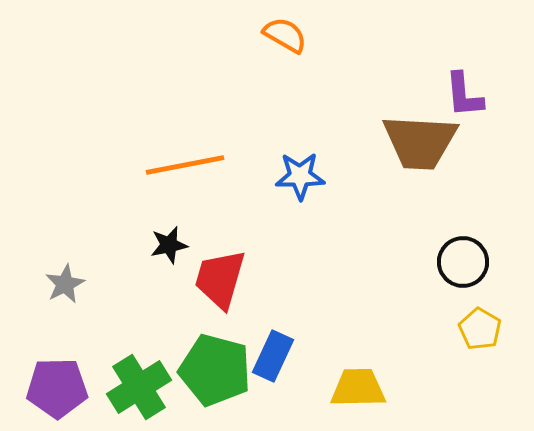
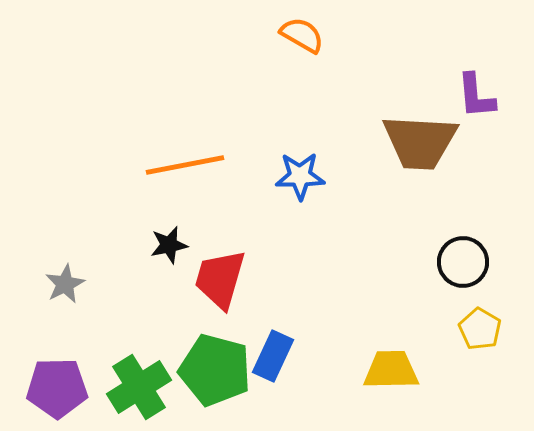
orange semicircle: moved 17 px right
purple L-shape: moved 12 px right, 1 px down
yellow trapezoid: moved 33 px right, 18 px up
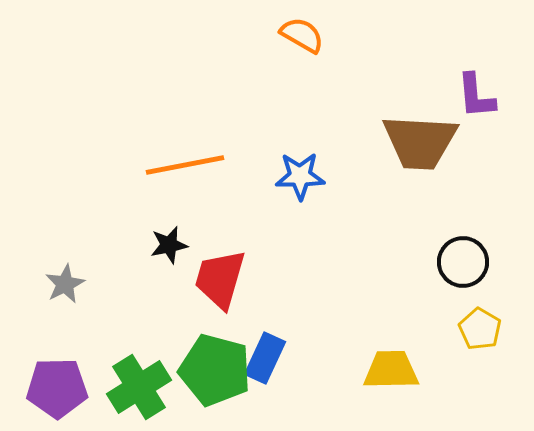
blue rectangle: moved 8 px left, 2 px down
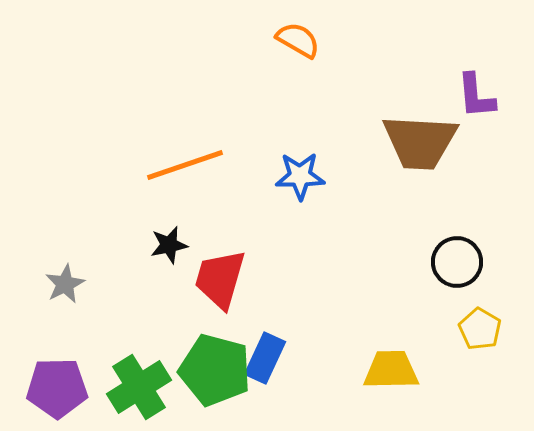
orange semicircle: moved 4 px left, 5 px down
orange line: rotated 8 degrees counterclockwise
black circle: moved 6 px left
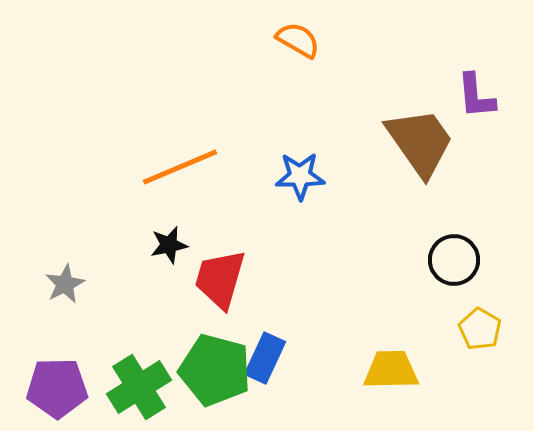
brown trapezoid: rotated 128 degrees counterclockwise
orange line: moved 5 px left, 2 px down; rotated 4 degrees counterclockwise
black circle: moved 3 px left, 2 px up
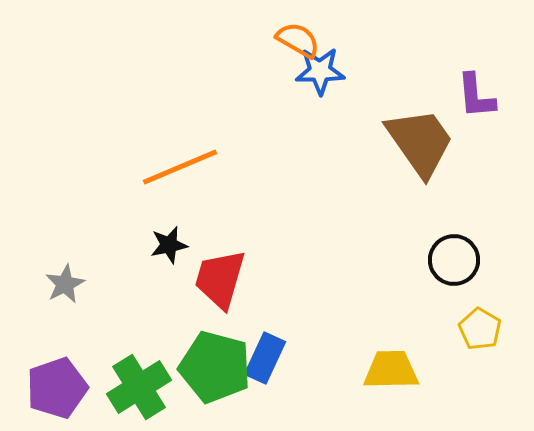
blue star: moved 20 px right, 105 px up
green pentagon: moved 3 px up
purple pentagon: rotated 18 degrees counterclockwise
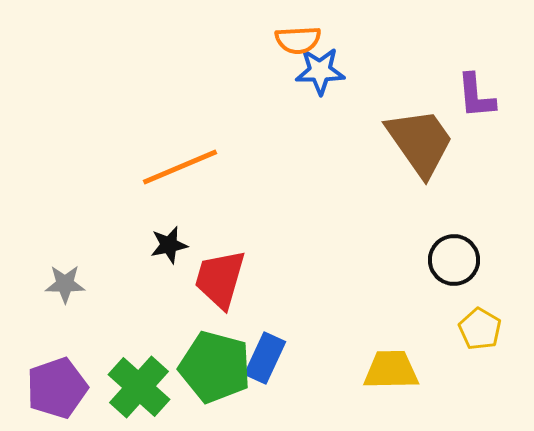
orange semicircle: rotated 147 degrees clockwise
gray star: rotated 27 degrees clockwise
green cross: rotated 16 degrees counterclockwise
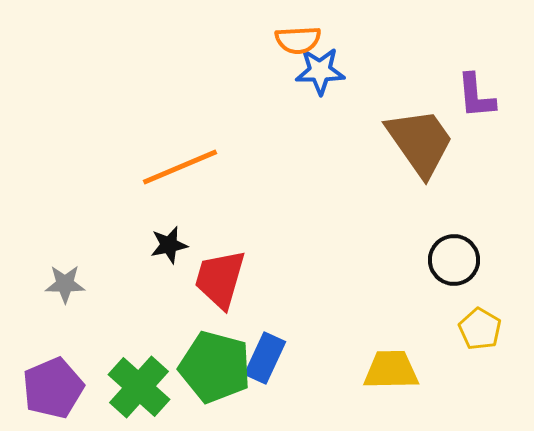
purple pentagon: moved 4 px left; rotated 4 degrees counterclockwise
